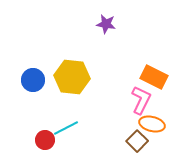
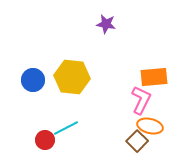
orange rectangle: rotated 32 degrees counterclockwise
orange ellipse: moved 2 px left, 2 px down
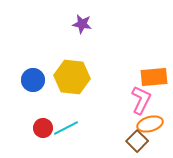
purple star: moved 24 px left
orange ellipse: moved 2 px up; rotated 30 degrees counterclockwise
red circle: moved 2 px left, 12 px up
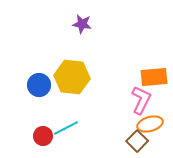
blue circle: moved 6 px right, 5 px down
red circle: moved 8 px down
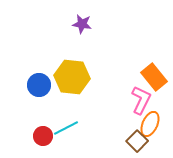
orange rectangle: rotated 56 degrees clockwise
orange ellipse: rotated 50 degrees counterclockwise
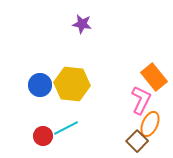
yellow hexagon: moved 7 px down
blue circle: moved 1 px right
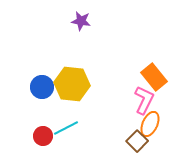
purple star: moved 1 px left, 3 px up
blue circle: moved 2 px right, 2 px down
pink L-shape: moved 3 px right
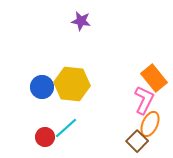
orange rectangle: moved 1 px down
cyan line: rotated 15 degrees counterclockwise
red circle: moved 2 px right, 1 px down
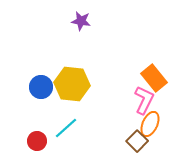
blue circle: moved 1 px left
red circle: moved 8 px left, 4 px down
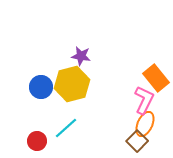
purple star: moved 35 px down
orange rectangle: moved 2 px right
yellow hexagon: rotated 20 degrees counterclockwise
orange ellipse: moved 5 px left
